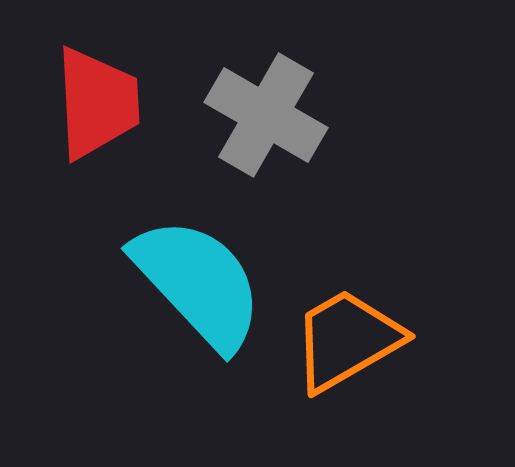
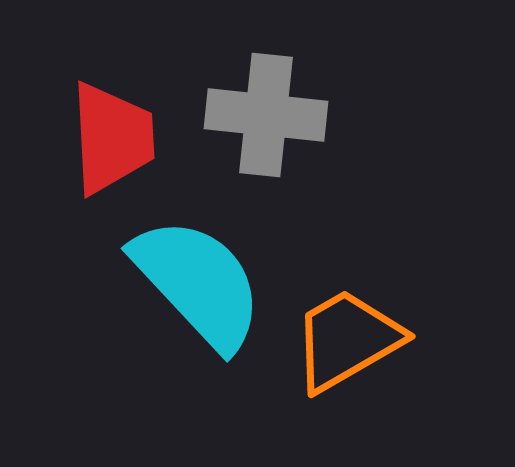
red trapezoid: moved 15 px right, 35 px down
gray cross: rotated 24 degrees counterclockwise
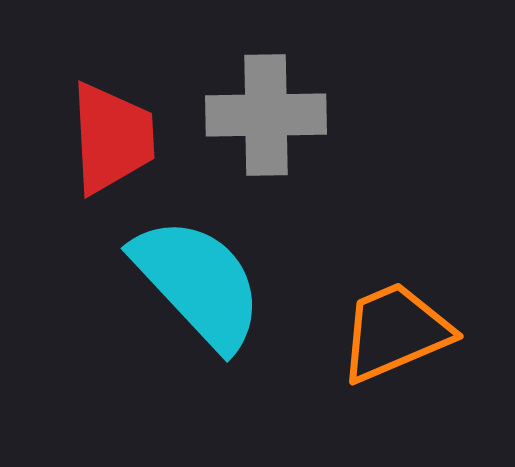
gray cross: rotated 7 degrees counterclockwise
orange trapezoid: moved 48 px right, 8 px up; rotated 7 degrees clockwise
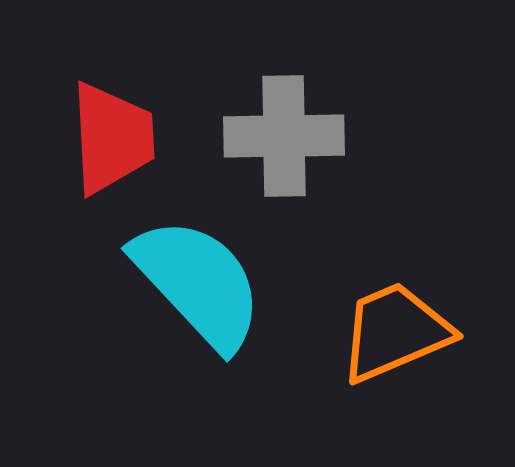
gray cross: moved 18 px right, 21 px down
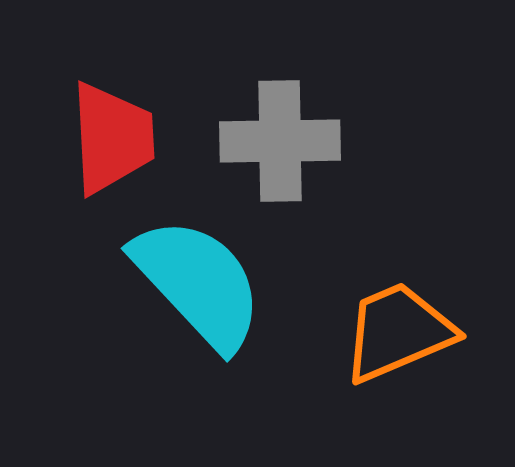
gray cross: moved 4 px left, 5 px down
orange trapezoid: moved 3 px right
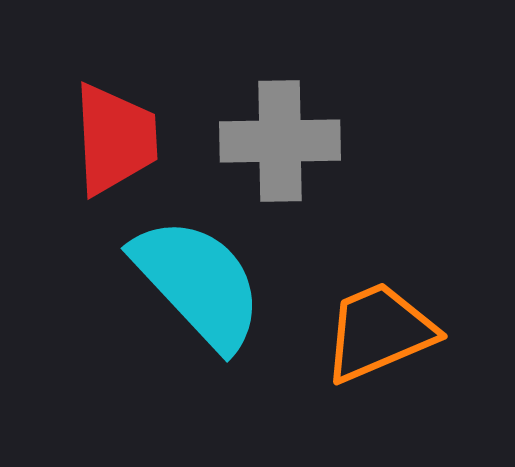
red trapezoid: moved 3 px right, 1 px down
orange trapezoid: moved 19 px left
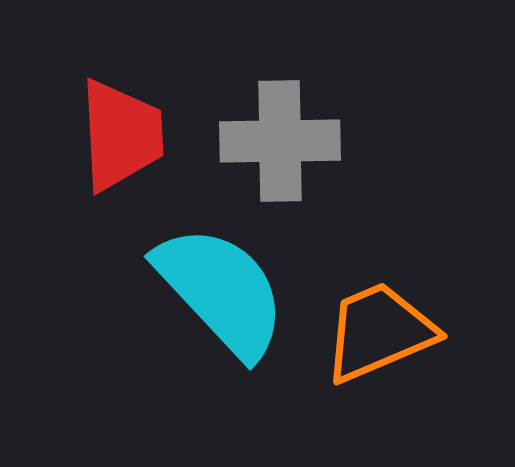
red trapezoid: moved 6 px right, 4 px up
cyan semicircle: moved 23 px right, 8 px down
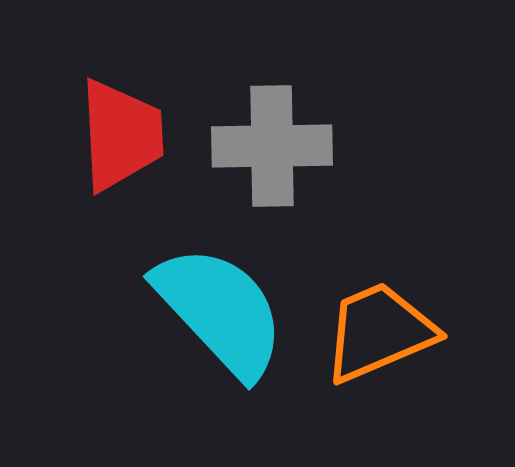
gray cross: moved 8 px left, 5 px down
cyan semicircle: moved 1 px left, 20 px down
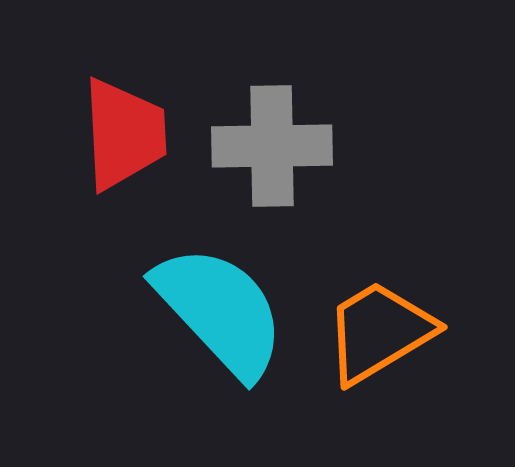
red trapezoid: moved 3 px right, 1 px up
orange trapezoid: rotated 8 degrees counterclockwise
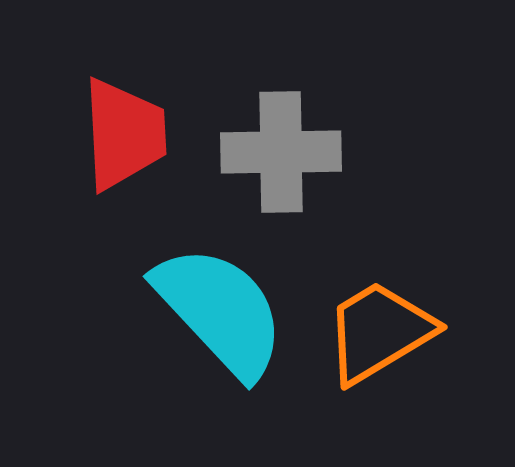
gray cross: moved 9 px right, 6 px down
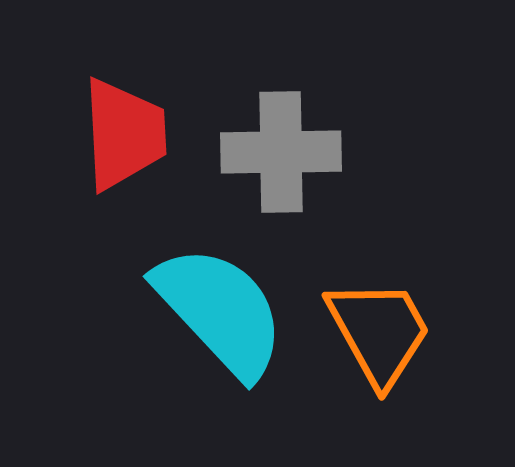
orange trapezoid: rotated 92 degrees clockwise
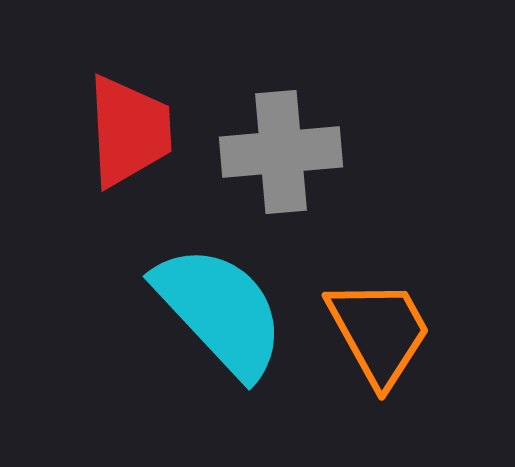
red trapezoid: moved 5 px right, 3 px up
gray cross: rotated 4 degrees counterclockwise
